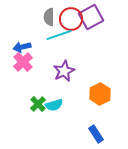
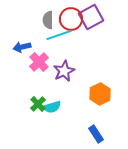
gray semicircle: moved 1 px left, 3 px down
pink cross: moved 16 px right
cyan semicircle: moved 2 px left, 2 px down
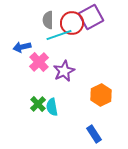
red circle: moved 1 px right, 4 px down
orange hexagon: moved 1 px right, 1 px down
cyan semicircle: rotated 96 degrees clockwise
blue rectangle: moved 2 px left
